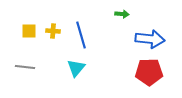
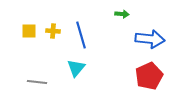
gray line: moved 12 px right, 15 px down
red pentagon: moved 4 px down; rotated 24 degrees counterclockwise
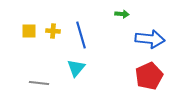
gray line: moved 2 px right, 1 px down
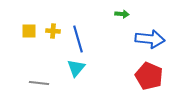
blue line: moved 3 px left, 4 px down
red pentagon: rotated 24 degrees counterclockwise
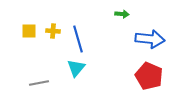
gray line: rotated 18 degrees counterclockwise
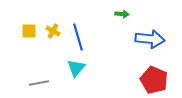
yellow cross: rotated 24 degrees clockwise
blue line: moved 2 px up
red pentagon: moved 5 px right, 4 px down
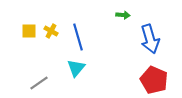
green arrow: moved 1 px right, 1 px down
yellow cross: moved 2 px left
blue arrow: rotated 68 degrees clockwise
gray line: rotated 24 degrees counterclockwise
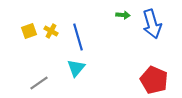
yellow square: rotated 21 degrees counterclockwise
blue arrow: moved 2 px right, 15 px up
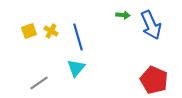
blue arrow: moved 1 px left, 1 px down; rotated 8 degrees counterclockwise
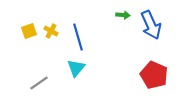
red pentagon: moved 5 px up
